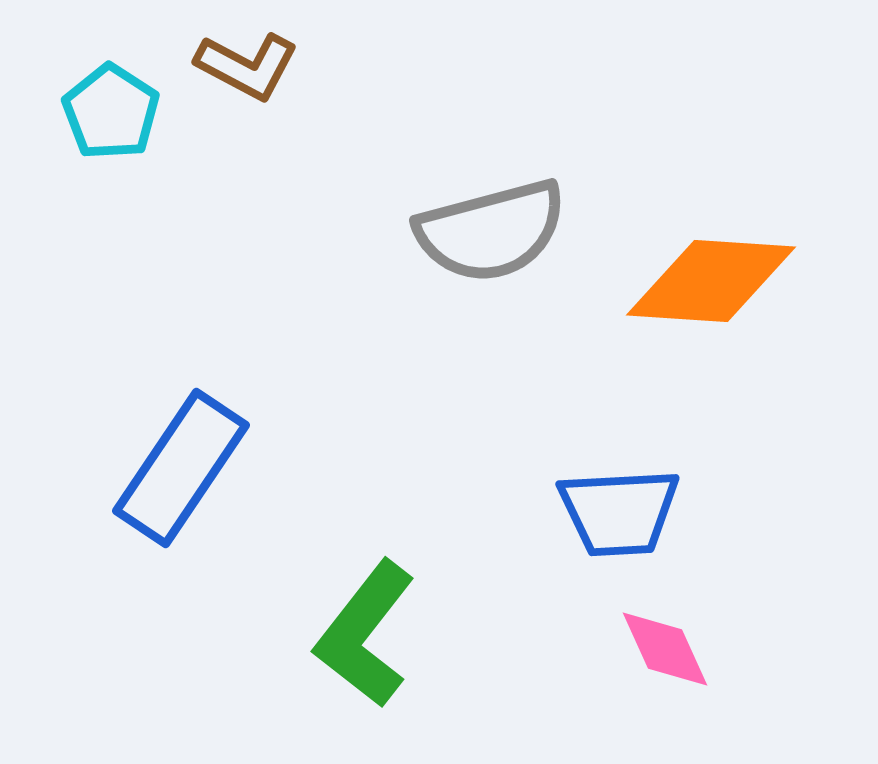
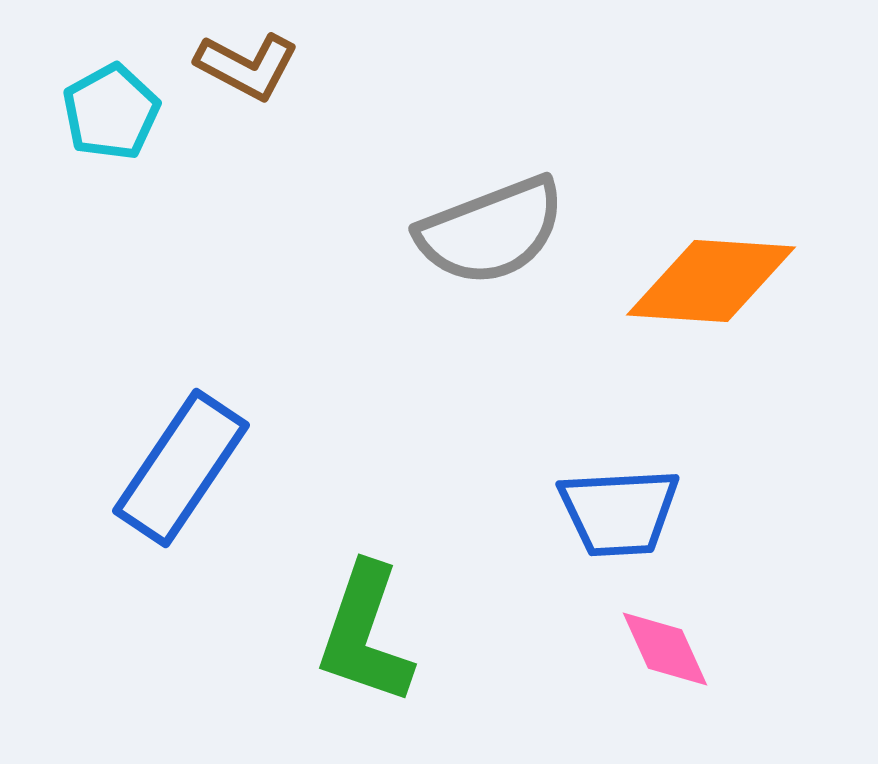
cyan pentagon: rotated 10 degrees clockwise
gray semicircle: rotated 6 degrees counterclockwise
green L-shape: rotated 19 degrees counterclockwise
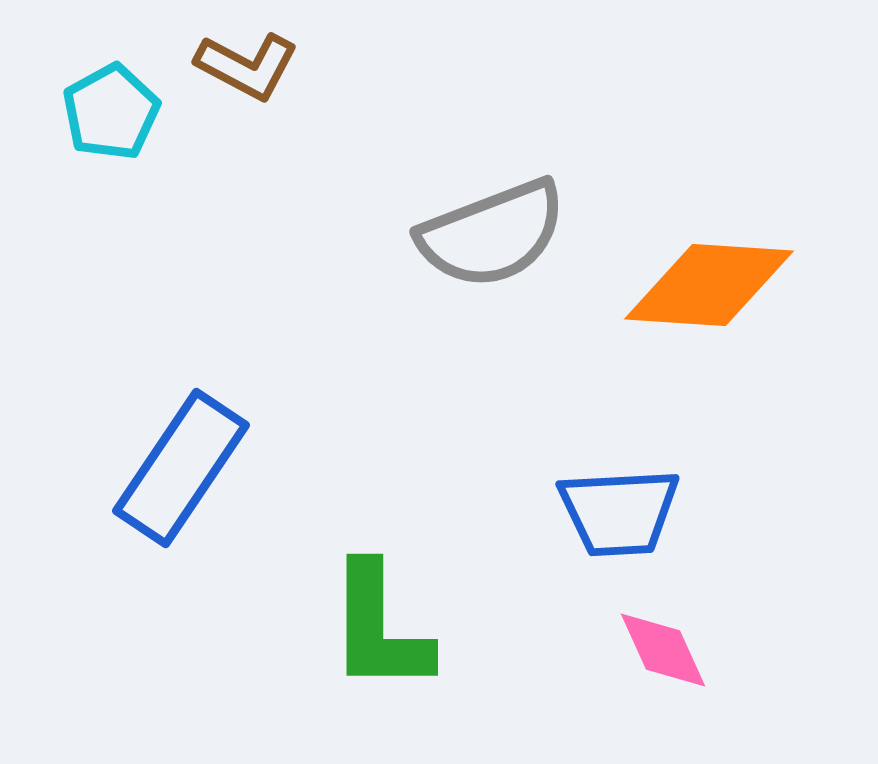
gray semicircle: moved 1 px right, 3 px down
orange diamond: moved 2 px left, 4 px down
green L-shape: moved 14 px right, 6 px up; rotated 19 degrees counterclockwise
pink diamond: moved 2 px left, 1 px down
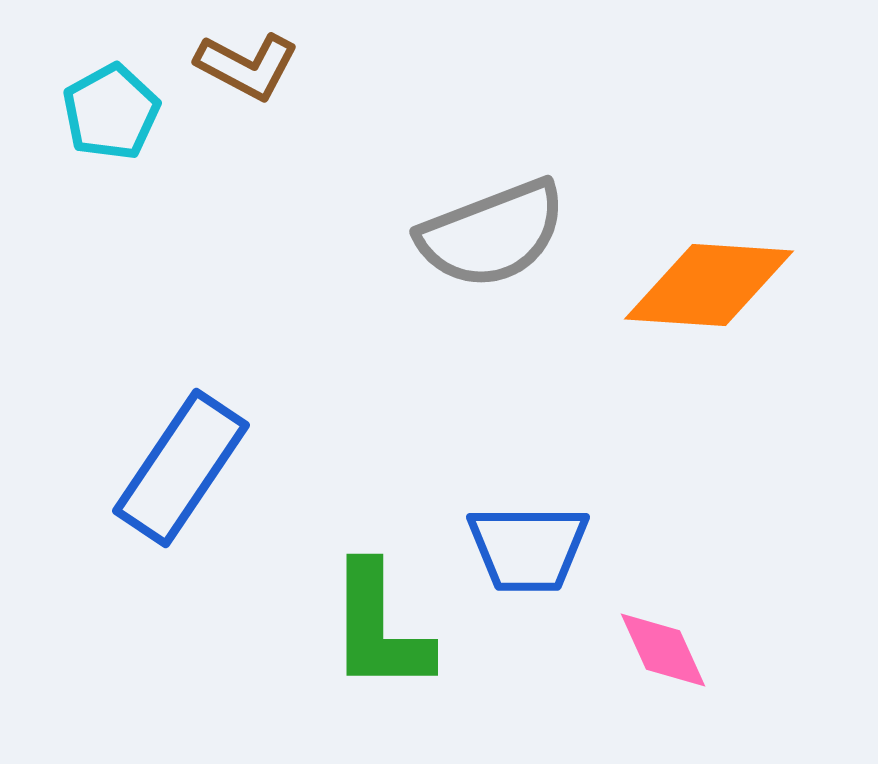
blue trapezoid: moved 91 px left, 36 px down; rotated 3 degrees clockwise
